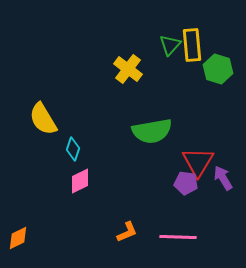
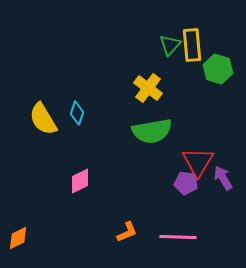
yellow cross: moved 20 px right, 19 px down
cyan diamond: moved 4 px right, 36 px up
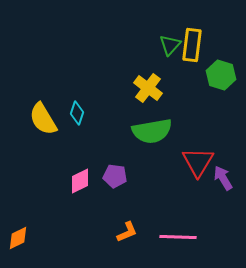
yellow rectangle: rotated 12 degrees clockwise
green hexagon: moved 3 px right, 6 px down
purple pentagon: moved 71 px left, 7 px up
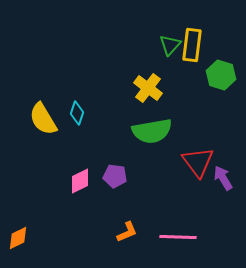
red triangle: rotated 8 degrees counterclockwise
